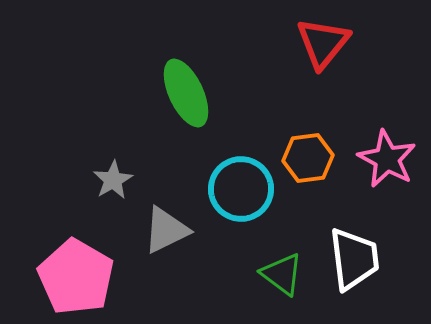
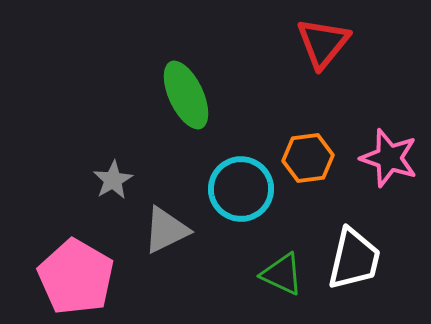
green ellipse: moved 2 px down
pink star: moved 2 px right, 1 px up; rotated 10 degrees counterclockwise
white trapezoid: rotated 20 degrees clockwise
green triangle: rotated 12 degrees counterclockwise
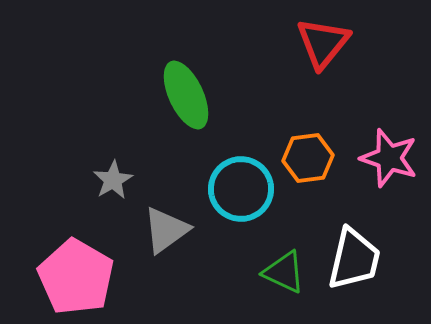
gray triangle: rotated 10 degrees counterclockwise
green triangle: moved 2 px right, 2 px up
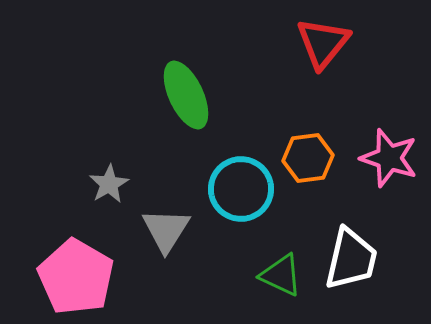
gray star: moved 4 px left, 4 px down
gray triangle: rotated 22 degrees counterclockwise
white trapezoid: moved 3 px left
green triangle: moved 3 px left, 3 px down
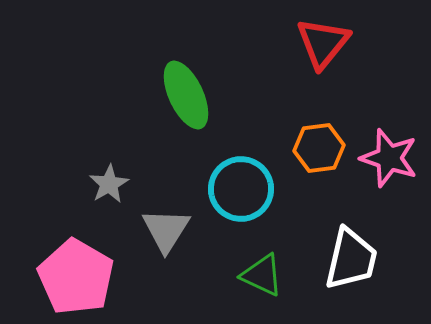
orange hexagon: moved 11 px right, 10 px up
green triangle: moved 19 px left
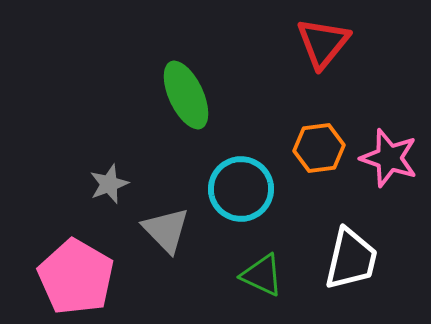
gray star: rotated 9 degrees clockwise
gray triangle: rotated 16 degrees counterclockwise
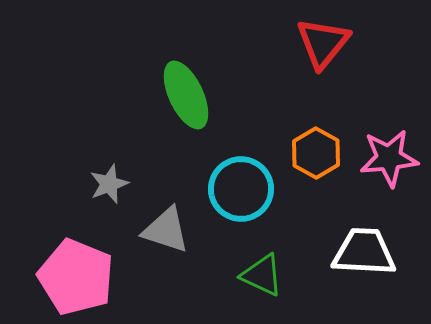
orange hexagon: moved 3 px left, 5 px down; rotated 24 degrees counterclockwise
pink star: rotated 24 degrees counterclockwise
gray triangle: rotated 28 degrees counterclockwise
white trapezoid: moved 13 px right, 7 px up; rotated 100 degrees counterclockwise
pink pentagon: rotated 8 degrees counterclockwise
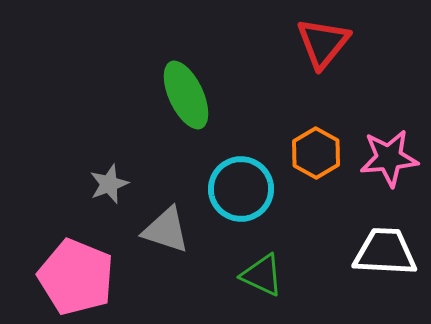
white trapezoid: moved 21 px right
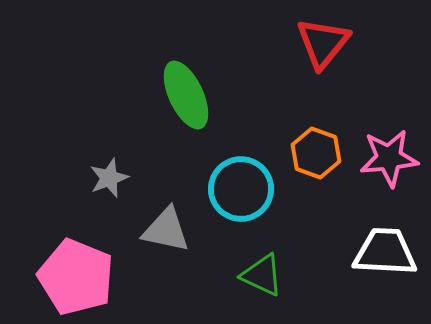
orange hexagon: rotated 9 degrees counterclockwise
gray star: moved 6 px up
gray triangle: rotated 6 degrees counterclockwise
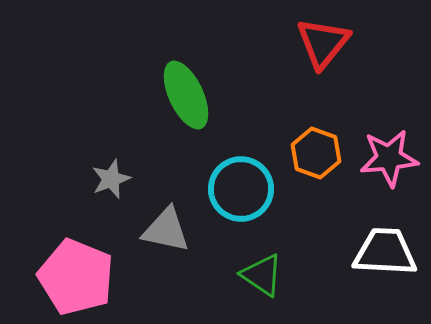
gray star: moved 2 px right, 1 px down
green triangle: rotated 9 degrees clockwise
